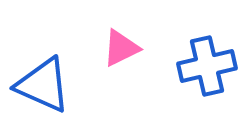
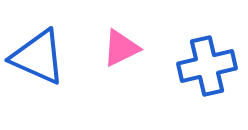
blue triangle: moved 5 px left, 28 px up
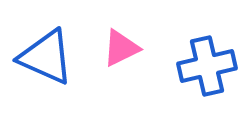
blue triangle: moved 8 px right
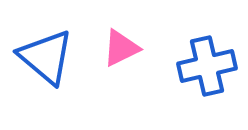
blue triangle: rotated 16 degrees clockwise
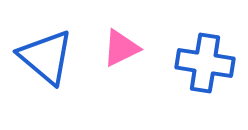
blue cross: moved 2 px left, 3 px up; rotated 22 degrees clockwise
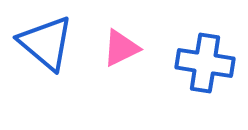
blue triangle: moved 14 px up
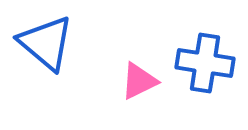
pink triangle: moved 18 px right, 33 px down
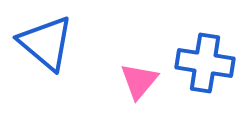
pink triangle: rotated 24 degrees counterclockwise
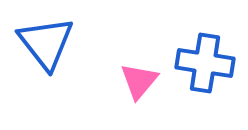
blue triangle: rotated 12 degrees clockwise
